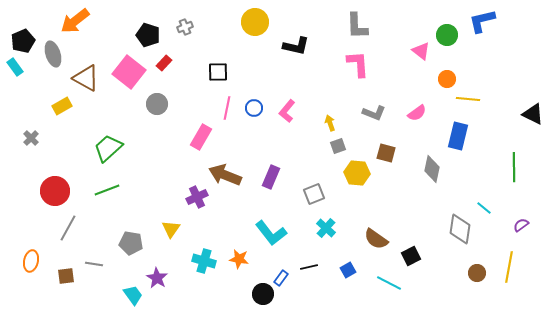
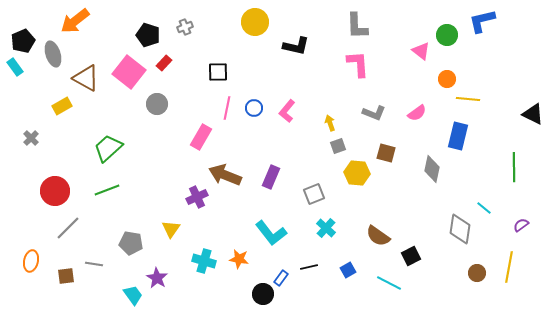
gray line at (68, 228): rotated 16 degrees clockwise
brown semicircle at (376, 239): moved 2 px right, 3 px up
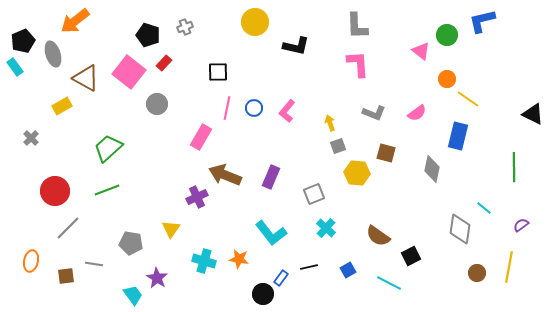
yellow line at (468, 99): rotated 30 degrees clockwise
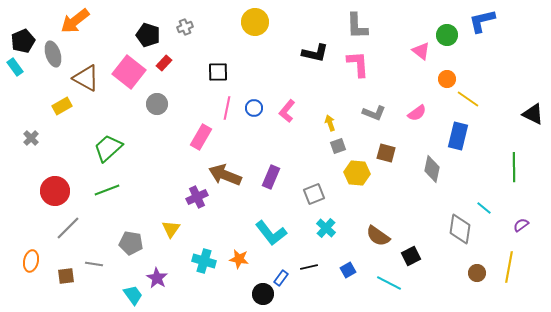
black L-shape at (296, 46): moved 19 px right, 7 px down
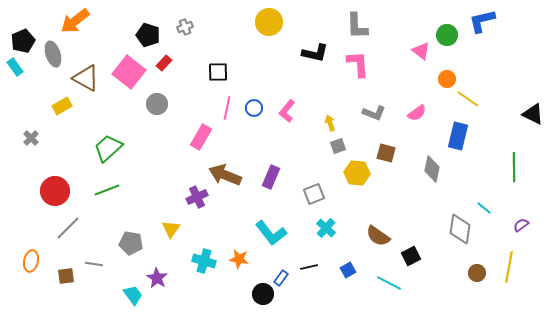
yellow circle at (255, 22): moved 14 px right
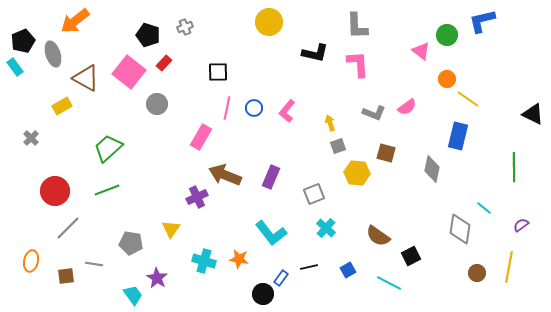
pink semicircle at (417, 113): moved 10 px left, 6 px up
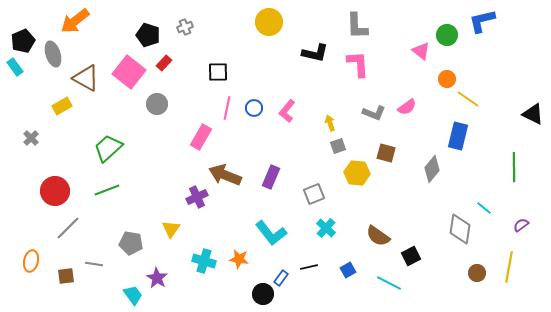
gray diamond at (432, 169): rotated 28 degrees clockwise
